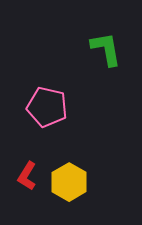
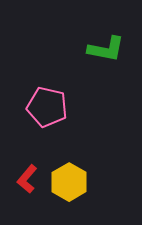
green L-shape: rotated 111 degrees clockwise
red L-shape: moved 3 px down; rotated 8 degrees clockwise
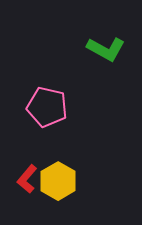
green L-shape: rotated 18 degrees clockwise
yellow hexagon: moved 11 px left, 1 px up
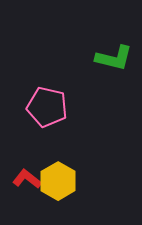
green L-shape: moved 8 px right, 9 px down; rotated 15 degrees counterclockwise
red L-shape: rotated 88 degrees clockwise
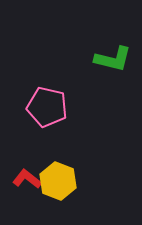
green L-shape: moved 1 px left, 1 px down
yellow hexagon: rotated 9 degrees counterclockwise
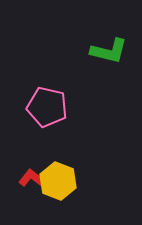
green L-shape: moved 4 px left, 8 px up
red L-shape: moved 6 px right
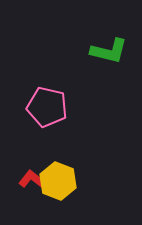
red L-shape: moved 1 px down
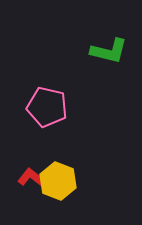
red L-shape: moved 1 px left, 2 px up
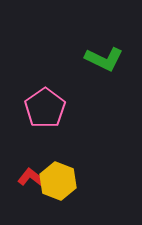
green L-shape: moved 5 px left, 8 px down; rotated 12 degrees clockwise
pink pentagon: moved 2 px left, 1 px down; rotated 24 degrees clockwise
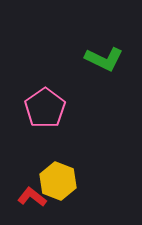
red L-shape: moved 19 px down
